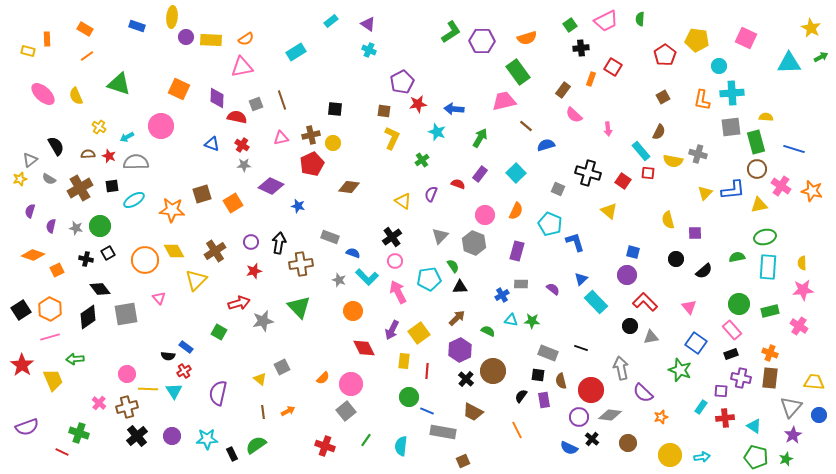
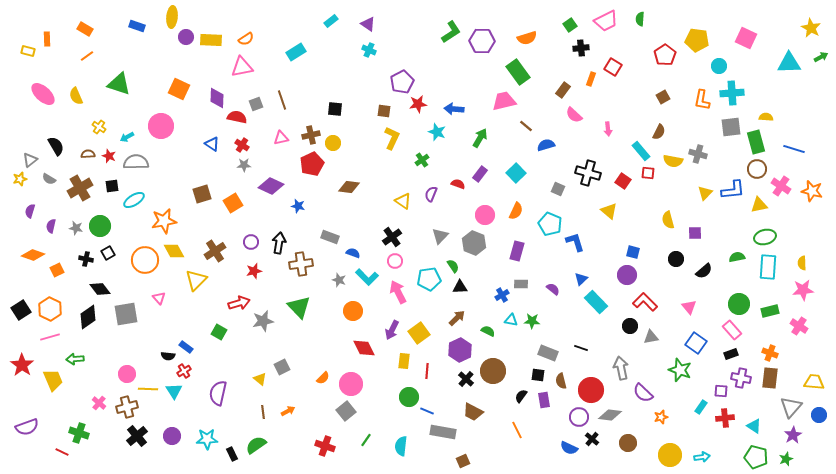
blue triangle at (212, 144): rotated 14 degrees clockwise
orange star at (172, 210): moved 8 px left, 11 px down; rotated 15 degrees counterclockwise
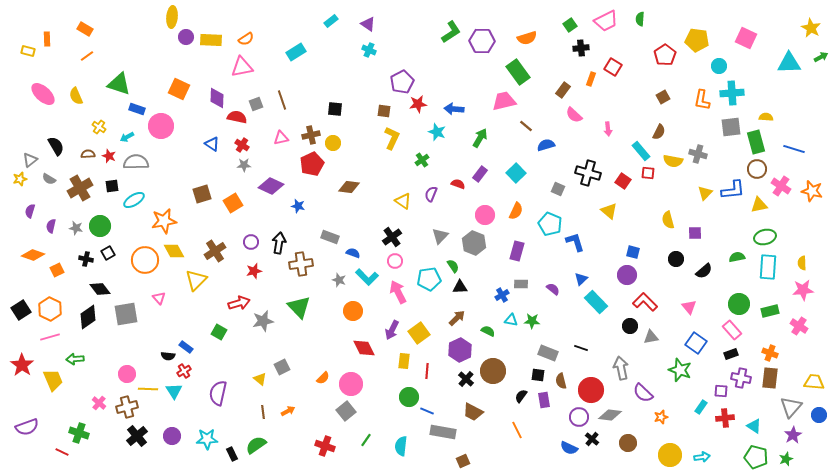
blue rectangle at (137, 26): moved 83 px down
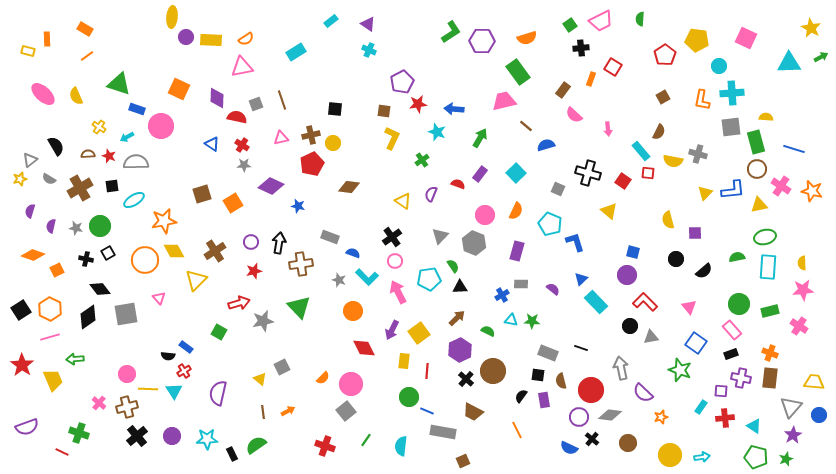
pink trapezoid at (606, 21): moved 5 px left
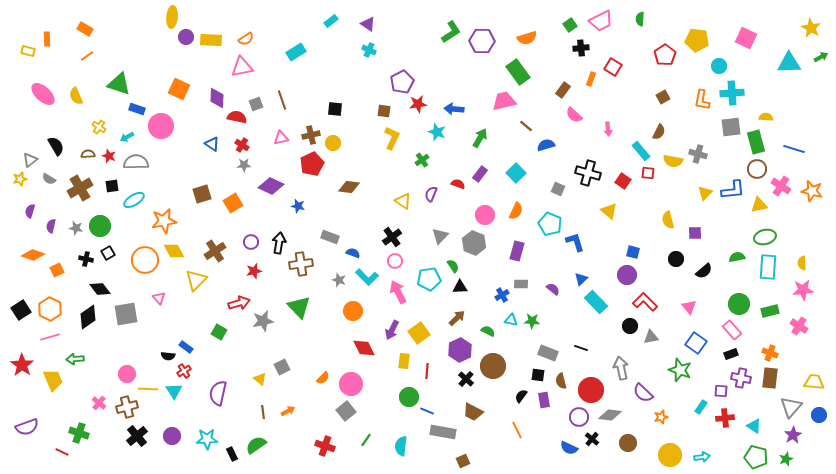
brown circle at (493, 371): moved 5 px up
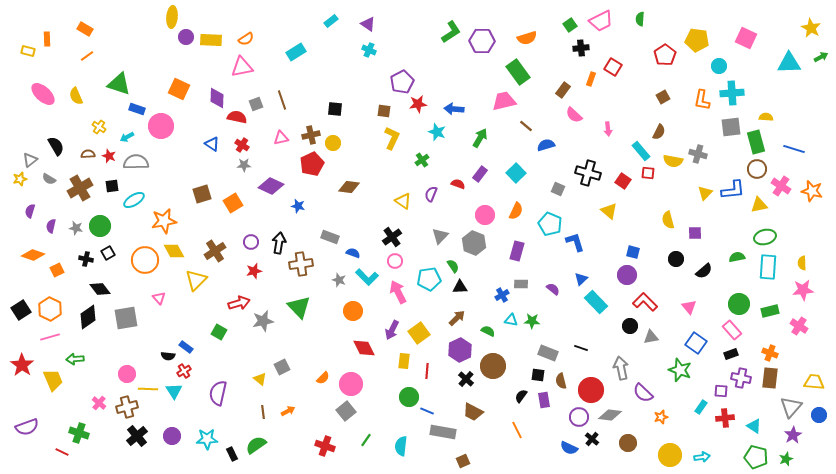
gray square at (126, 314): moved 4 px down
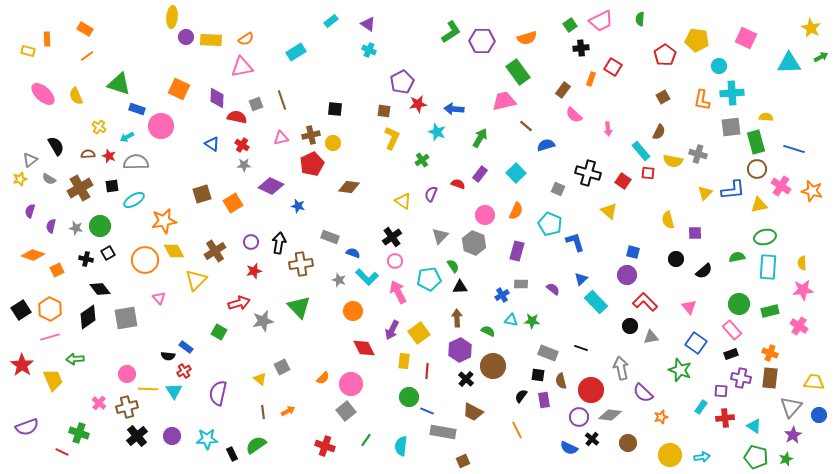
brown arrow at (457, 318): rotated 48 degrees counterclockwise
